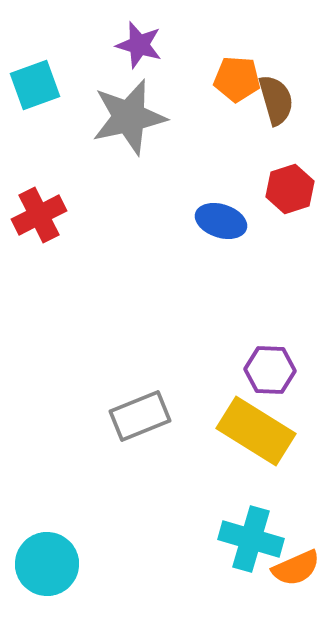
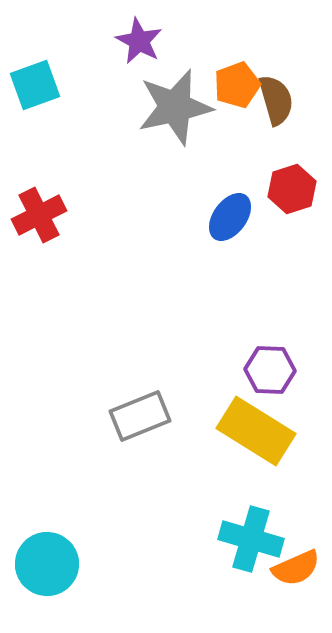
purple star: moved 4 px up; rotated 12 degrees clockwise
orange pentagon: moved 6 px down; rotated 24 degrees counterclockwise
gray star: moved 46 px right, 10 px up
red hexagon: moved 2 px right
blue ellipse: moved 9 px right, 4 px up; rotated 72 degrees counterclockwise
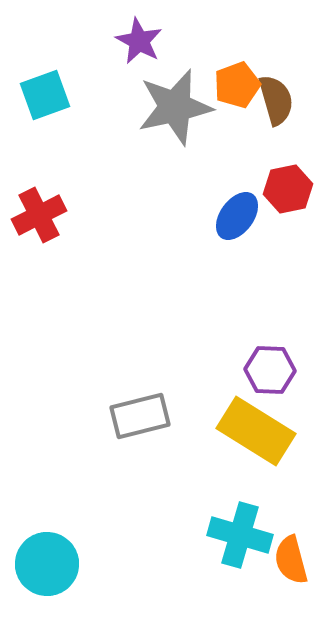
cyan square: moved 10 px right, 10 px down
red hexagon: moved 4 px left; rotated 6 degrees clockwise
blue ellipse: moved 7 px right, 1 px up
gray rectangle: rotated 8 degrees clockwise
cyan cross: moved 11 px left, 4 px up
orange semicircle: moved 5 px left, 8 px up; rotated 99 degrees clockwise
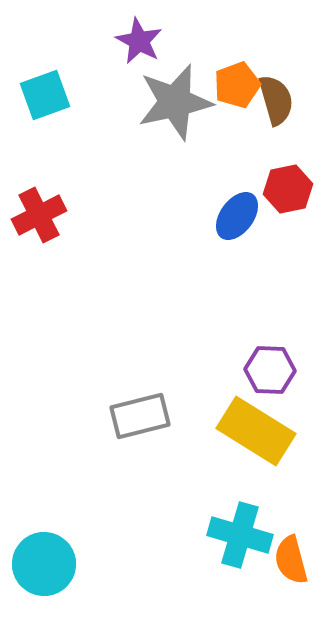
gray star: moved 5 px up
cyan circle: moved 3 px left
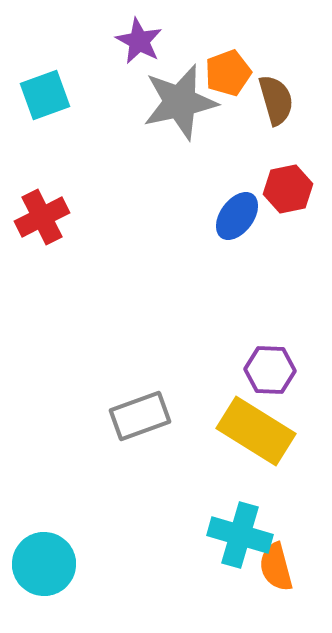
orange pentagon: moved 9 px left, 12 px up
gray star: moved 5 px right
red cross: moved 3 px right, 2 px down
gray rectangle: rotated 6 degrees counterclockwise
orange semicircle: moved 15 px left, 7 px down
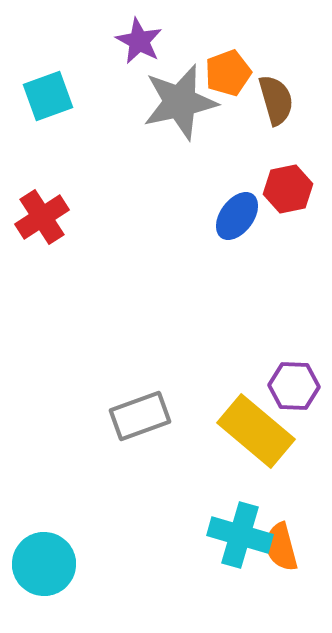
cyan square: moved 3 px right, 1 px down
red cross: rotated 6 degrees counterclockwise
purple hexagon: moved 24 px right, 16 px down
yellow rectangle: rotated 8 degrees clockwise
orange semicircle: moved 5 px right, 20 px up
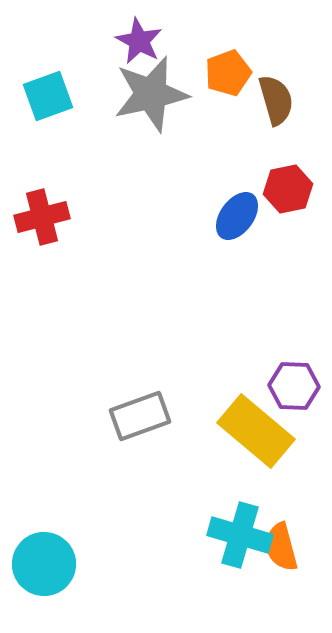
gray star: moved 29 px left, 8 px up
red cross: rotated 18 degrees clockwise
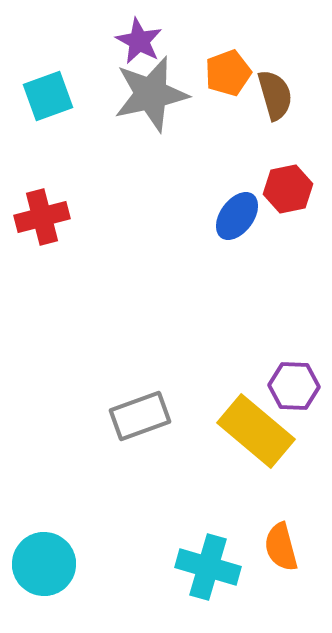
brown semicircle: moved 1 px left, 5 px up
cyan cross: moved 32 px left, 32 px down
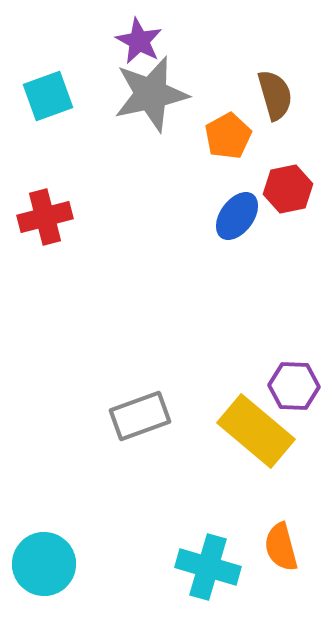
orange pentagon: moved 63 px down; rotated 9 degrees counterclockwise
red cross: moved 3 px right
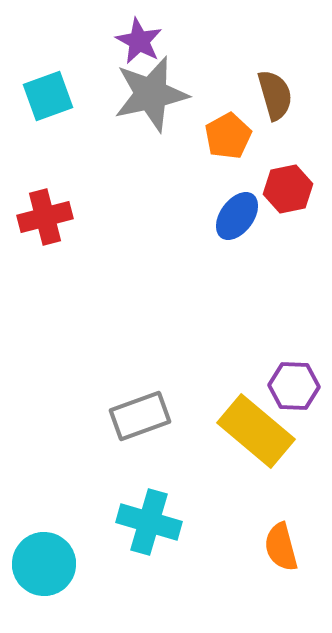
cyan cross: moved 59 px left, 45 px up
